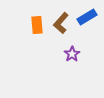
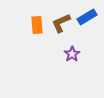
brown L-shape: rotated 25 degrees clockwise
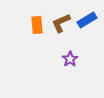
blue rectangle: moved 3 px down
purple star: moved 2 px left, 5 px down
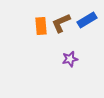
orange rectangle: moved 4 px right, 1 px down
purple star: rotated 21 degrees clockwise
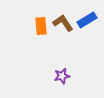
brown L-shape: moved 2 px right; rotated 80 degrees clockwise
purple star: moved 8 px left, 17 px down
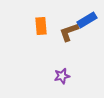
brown L-shape: moved 6 px right, 9 px down; rotated 75 degrees counterclockwise
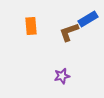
blue rectangle: moved 1 px right, 1 px up
orange rectangle: moved 10 px left
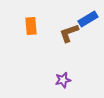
brown L-shape: moved 1 px down
purple star: moved 1 px right, 4 px down
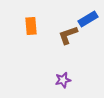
brown L-shape: moved 1 px left, 2 px down
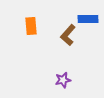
blue rectangle: rotated 30 degrees clockwise
brown L-shape: rotated 30 degrees counterclockwise
